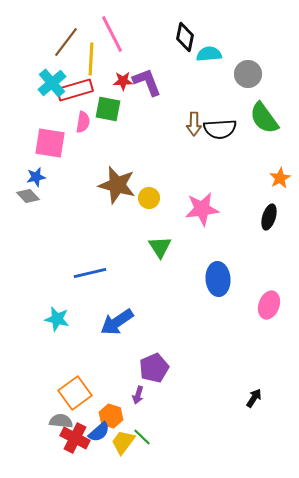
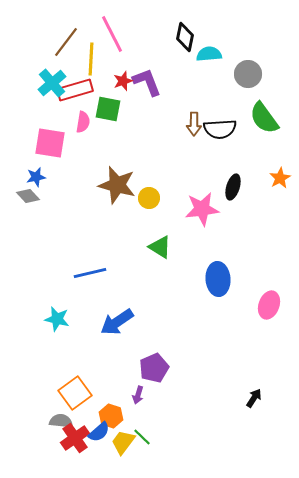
red star: rotated 18 degrees counterclockwise
black ellipse: moved 36 px left, 30 px up
green triangle: rotated 25 degrees counterclockwise
red cross: rotated 28 degrees clockwise
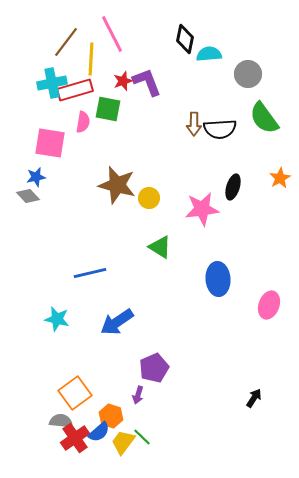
black diamond: moved 2 px down
cyan cross: rotated 28 degrees clockwise
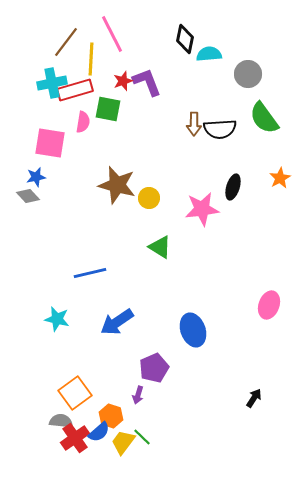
blue ellipse: moved 25 px left, 51 px down; rotated 16 degrees counterclockwise
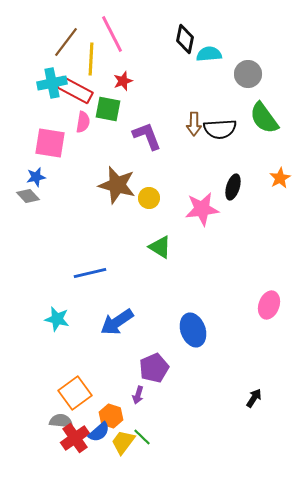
purple L-shape: moved 54 px down
red rectangle: rotated 44 degrees clockwise
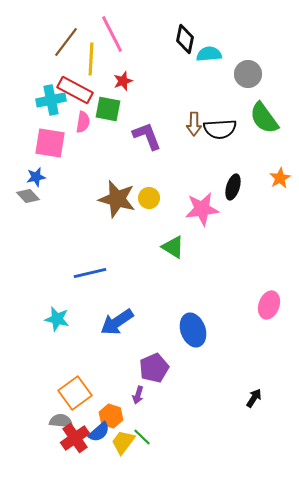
cyan cross: moved 1 px left, 17 px down
brown star: moved 14 px down
green triangle: moved 13 px right
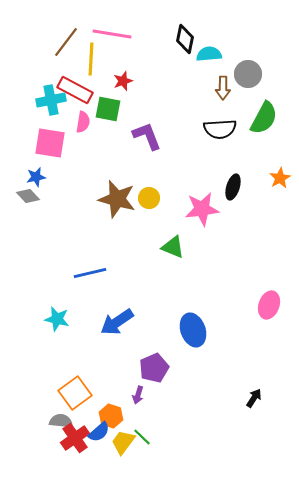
pink line: rotated 54 degrees counterclockwise
green semicircle: rotated 116 degrees counterclockwise
brown arrow: moved 29 px right, 36 px up
green triangle: rotated 10 degrees counterclockwise
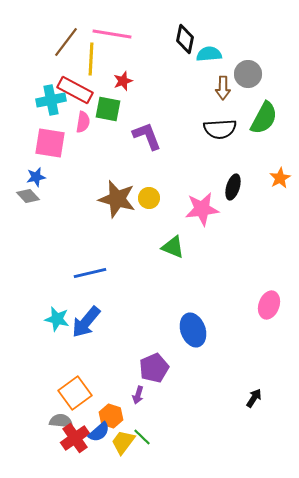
blue arrow: moved 31 px left; rotated 16 degrees counterclockwise
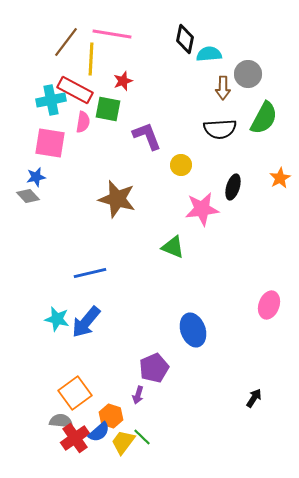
yellow circle: moved 32 px right, 33 px up
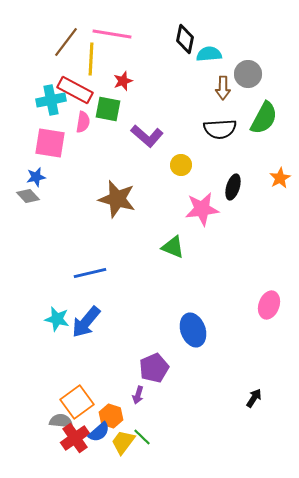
purple L-shape: rotated 152 degrees clockwise
orange square: moved 2 px right, 9 px down
